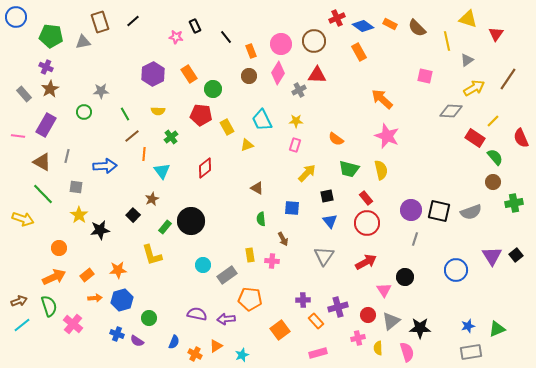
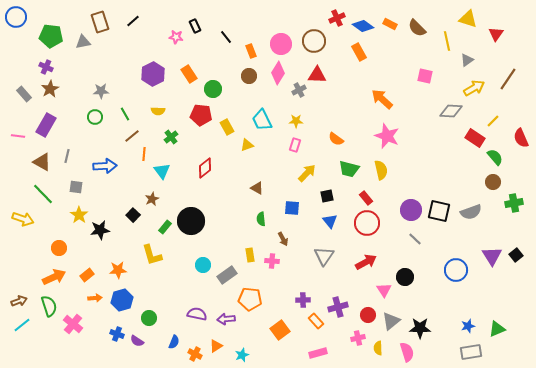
green circle at (84, 112): moved 11 px right, 5 px down
gray line at (415, 239): rotated 64 degrees counterclockwise
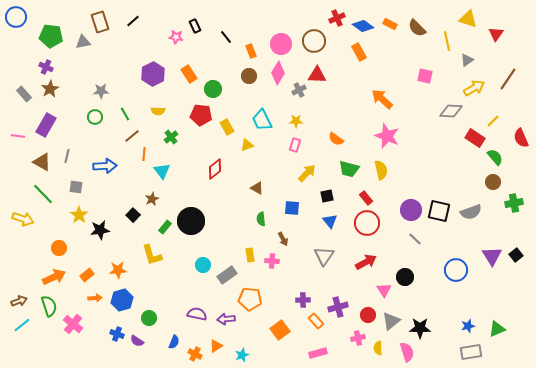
red diamond at (205, 168): moved 10 px right, 1 px down
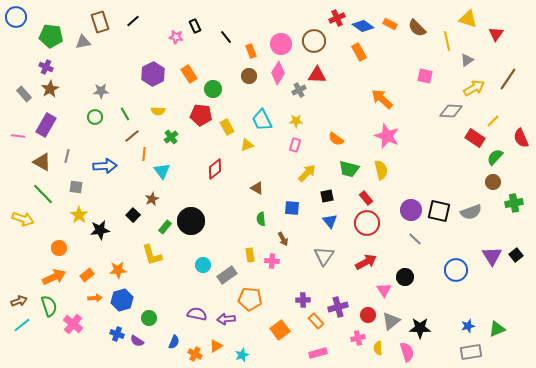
green semicircle at (495, 157): rotated 96 degrees counterclockwise
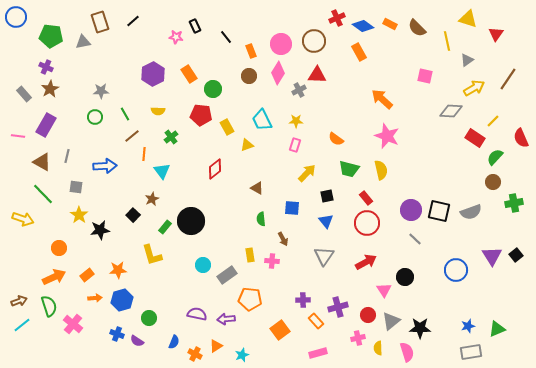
blue triangle at (330, 221): moved 4 px left
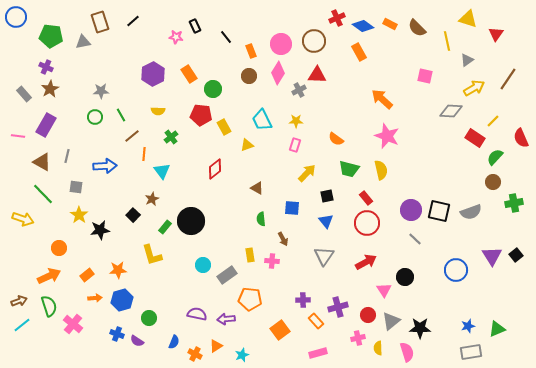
green line at (125, 114): moved 4 px left, 1 px down
yellow rectangle at (227, 127): moved 3 px left
orange arrow at (54, 277): moved 5 px left, 1 px up
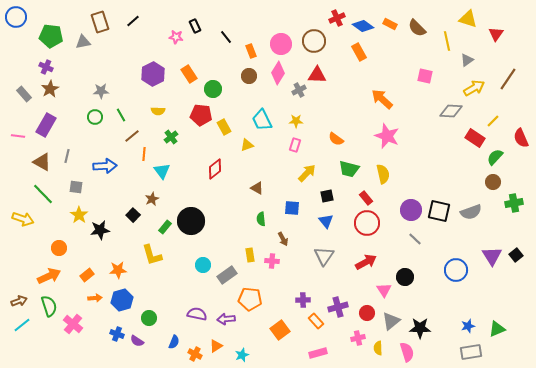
yellow semicircle at (381, 170): moved 2 px right, 4 px down
red circle at (368, 315): moved 1 px left, 2 px up
